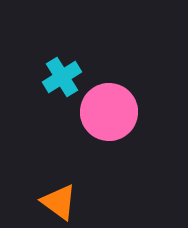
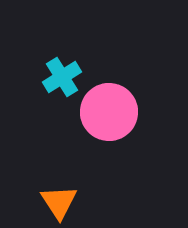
orange triangle: rotated 21 degrees clockwise
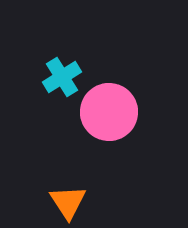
orange triangle: moved 9 px right
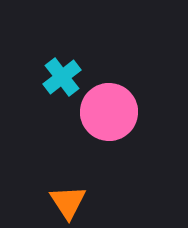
cyan cross: rotated 6 degrees counterclockwise
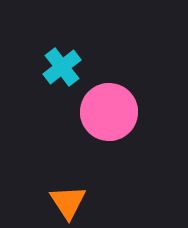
cyan cross: moved 10 px up
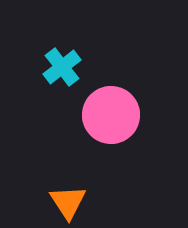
pink circle: moved 2 px right, 3 px down
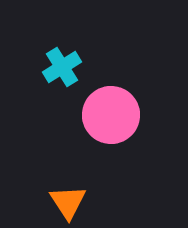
cyan cross: rotated 6 degrees clockwise
